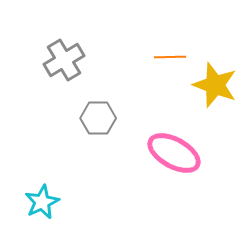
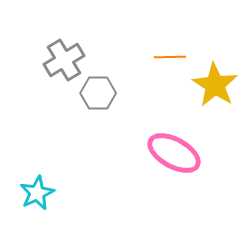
yellow star: rotated 12 degrees clockwise
gray hexagon: moved 25 px up
cyan star: moved 5 px left, 9 px up
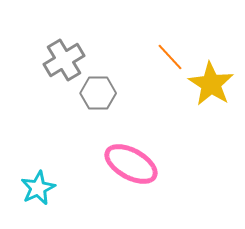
orange line: rotated 48 degrees clockwise
yellow star: moved 4 px left, 1 px up
pink ellipse: moved 43 px left, 11 px down
cyan star: moved 1 px right, 5 px up
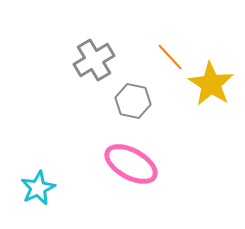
gray cross: moved 30 px right
gray hexagon: moved 35 px right, 8 px down; rotated 12 degrees clockwise
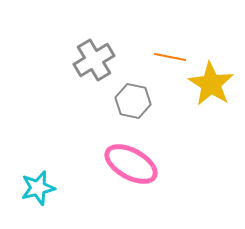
orange line: rotated 36 degrees counterclockwise
cyan star: rotated 12 degrees clockwise
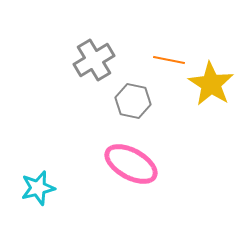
orange line: moved 1 px left, 3 px down
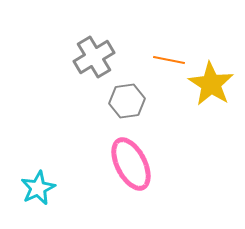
gray cross: moved 3 px up
gray hexagon: moved 6 px left; rotated 20 degrees counterclockwise
pink ellipse: rotated 34 degrees clockwise
cyan star: rotated 12 degrees counterclockwise
